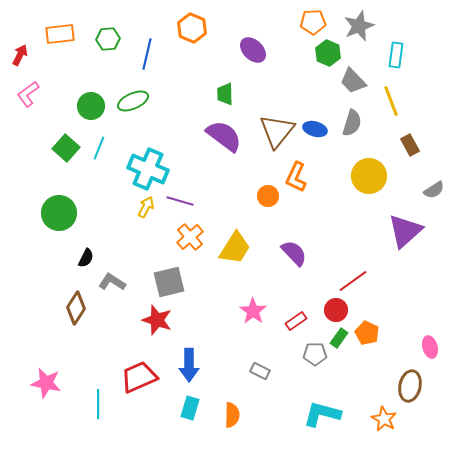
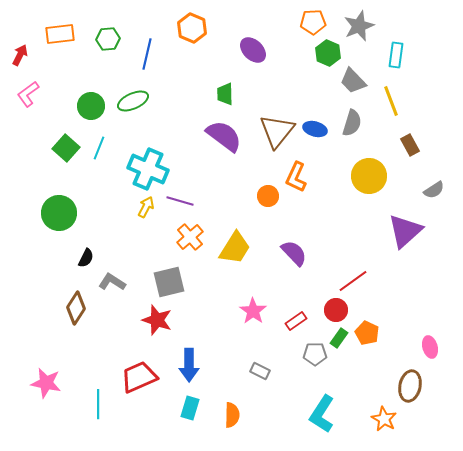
cyan L-shape at (322, 414): rotated 72 degrees counterclockwise
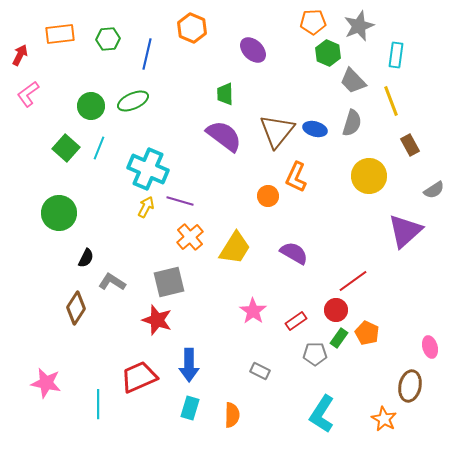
purple semicircle at (294, 253): rotated 16 degrees counterclockwise
